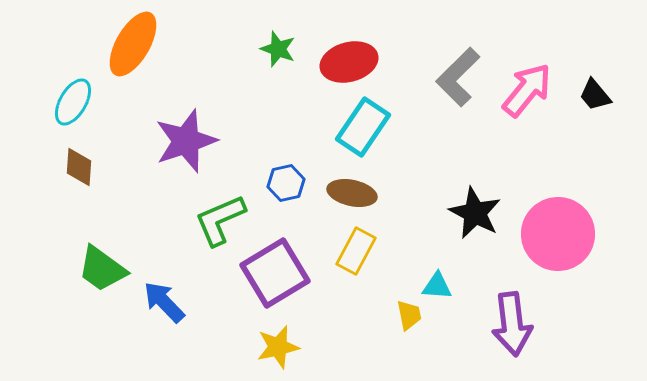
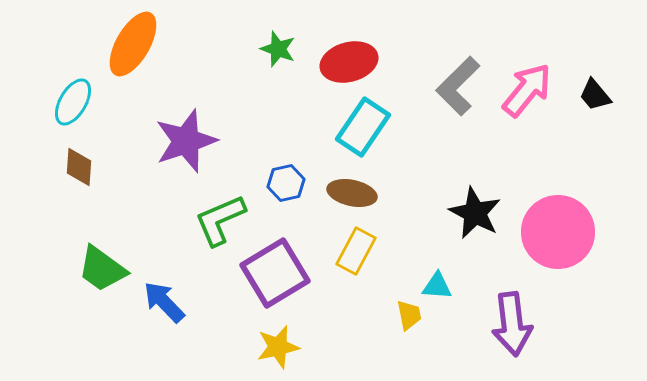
gray L-shape: moved 9 px down
pink circle: moved 2 px up
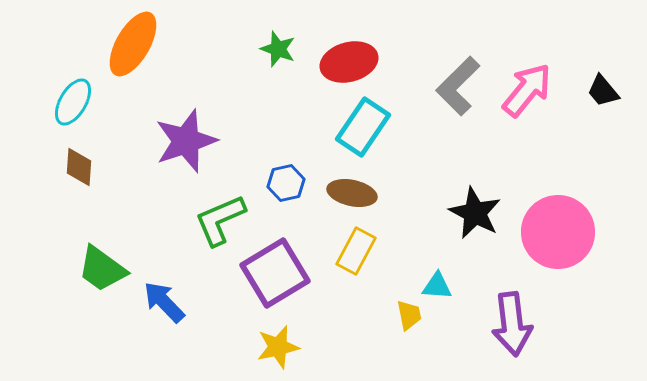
black trapezoid: moved 8 px right, 4 px up
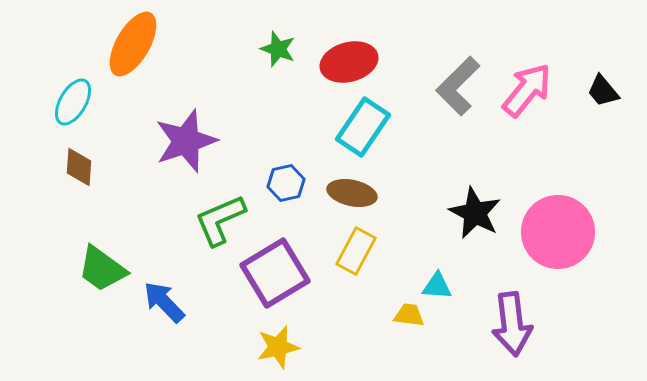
yellow trapezoid: rotated 72 degrees counterclockwise
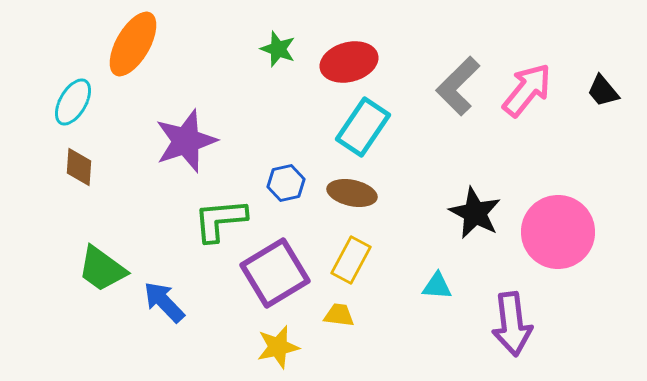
green L-shape: rotated 18 degrees clockwise
yellow rectangle: moved 5 px left, 9 px down
yellow trapezoid: moved 70 px left
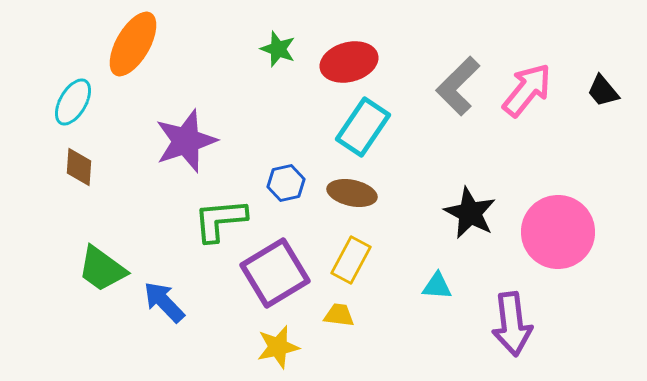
black star: moved 5 px left
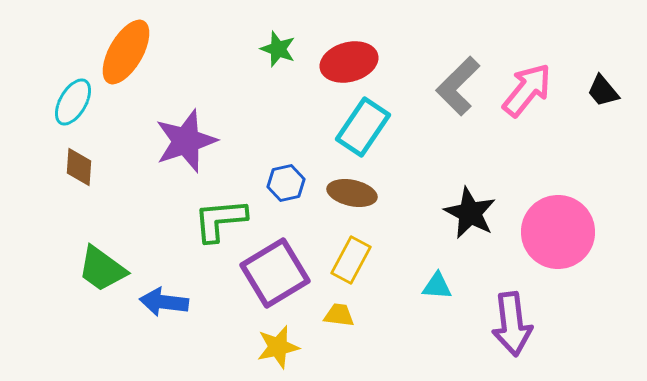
orange ellipse: moved 7 px left, 8 px down
blue arrow: rotated 39 degrees counterclockwise
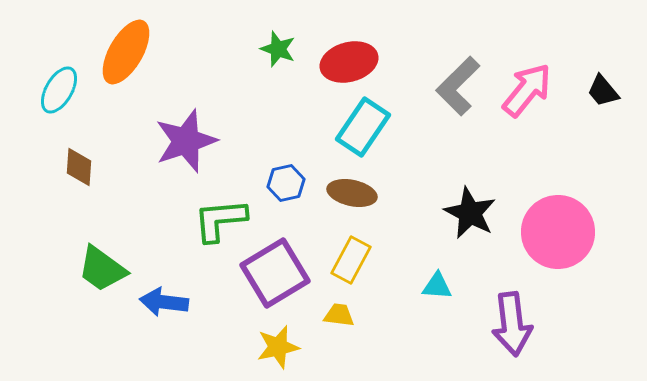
cyan ellipse: moved 14 px left, 12 px up
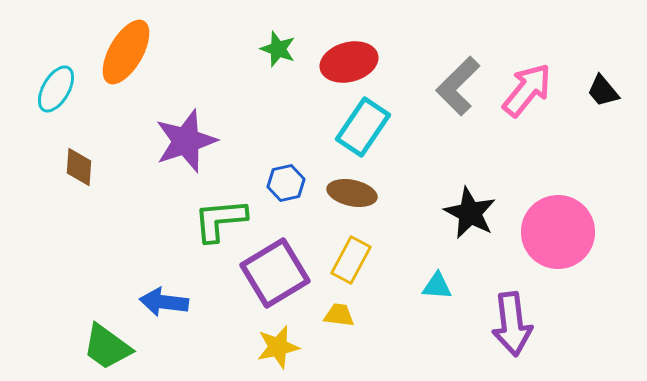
cyan ellipse: moved 3 px left, 1 px up
green trapezoid: moved 5 px right, 78 px down
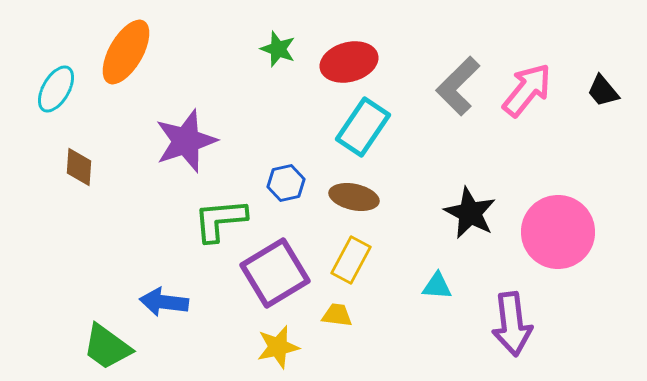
brown ellipse: moved 2 px right, 4 px down
yellow trapezoid: moved 2 px left
